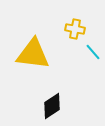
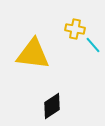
cyan line: moved 7 px up
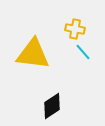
cyan line: moved 10 px left, 7 px down
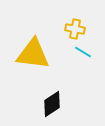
cyan line: rotated 18 degrees counterclockwise
black diamond: moved 2 px up
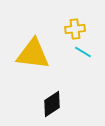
yellow cross: rotated 18 degrees counterclockwise
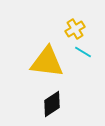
yellow cross: rotated 24 degrees counterclockwise
yellow triangle: moved 14 px right, 8 px down
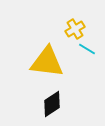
cyan line: moved 4 px right, 3 px up
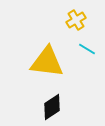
yellow cross: moved 1 px right, 9 px up
black diamond: moved 3 px down
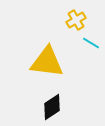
cyan line: moved 4 px right, 6 px up
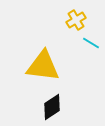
yellow triangle: moved 4 px left, 4 px down
